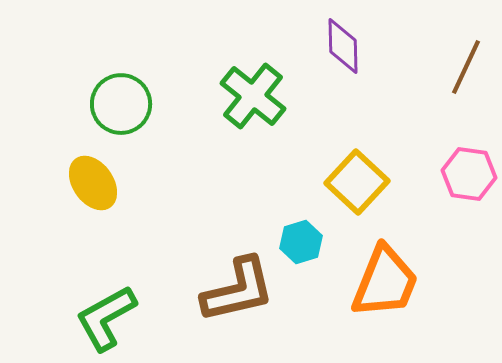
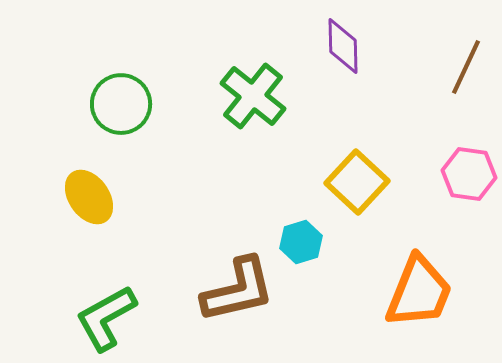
yellow ellipse: moved 4 px left, 14 px down
orange trapezoid: moved 34 px right, 10 px down
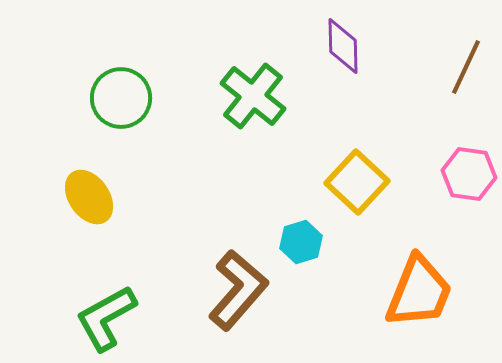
green circle: moved 6 px up
brown L-shape: rotated 36 degrees counterclockwise
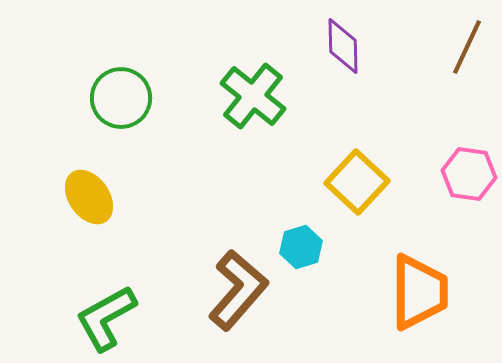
brown line: moved 1 px right, 20 px up
cyan hexagon: moved 5 px down
orange trapezoid: rotated 22 degrees counterclockwise
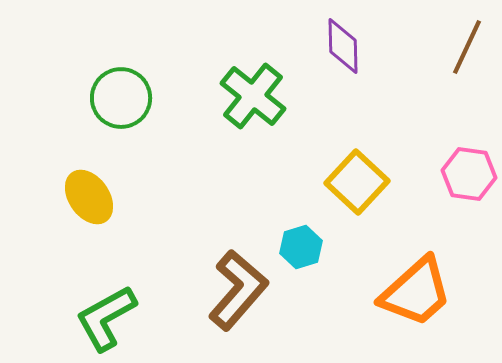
orange trapezoid: moved 3 px left; rotated 48 degrees clockwise
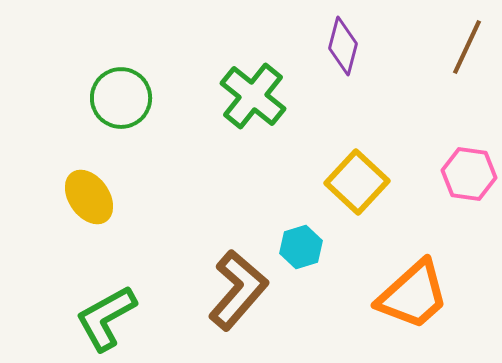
purple diamond: rotated 16 degrees clockwise
orange trapezoid: moved 3 px left, 3 px down
